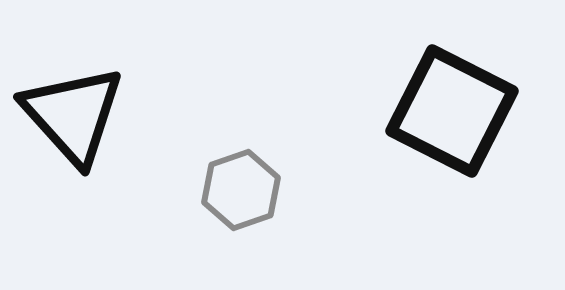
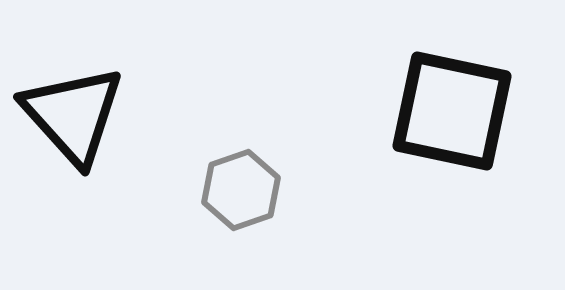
black square: rotated 15 degrees counterclockwise
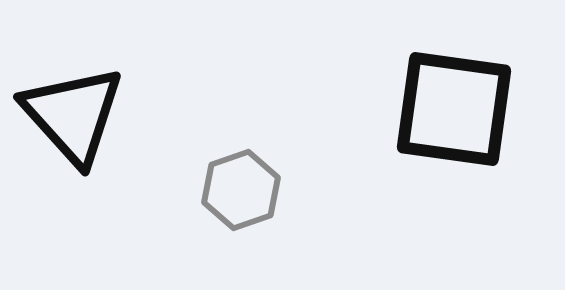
black square: moved 2 px right, 2 px up; rotated 4 degrees counterclockwise
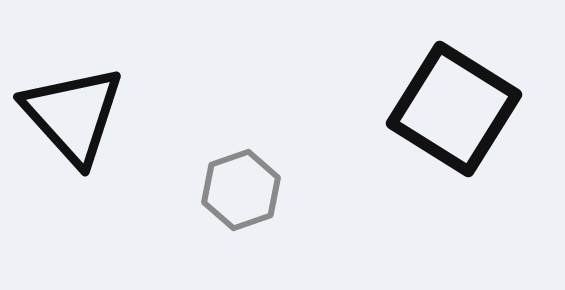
black square: rotated 24 degrees clockwise
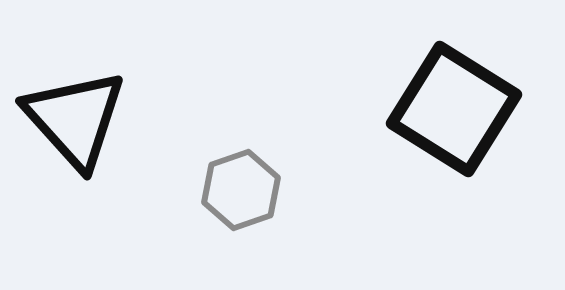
black triangle: moved 2 px right, 4 px down
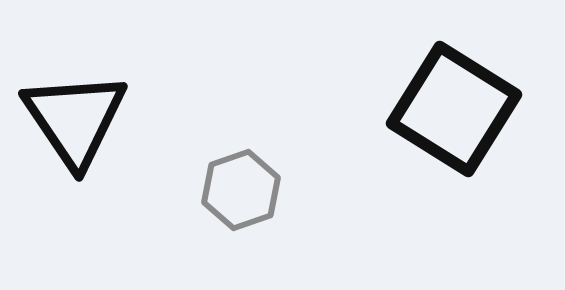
black triangle: rotated 8 degrees clockwise
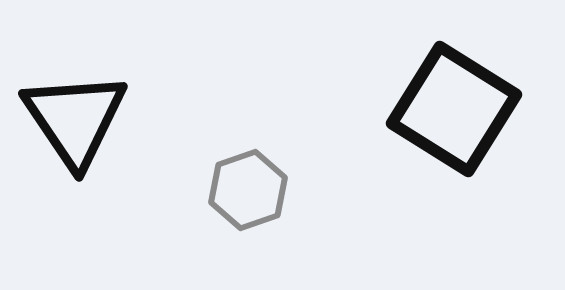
gray hexagon: moved 7 px right
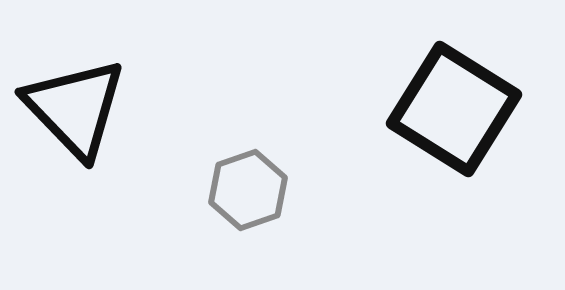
black triangle: moved 11 px up; rotated 10 degrees counterclockwise
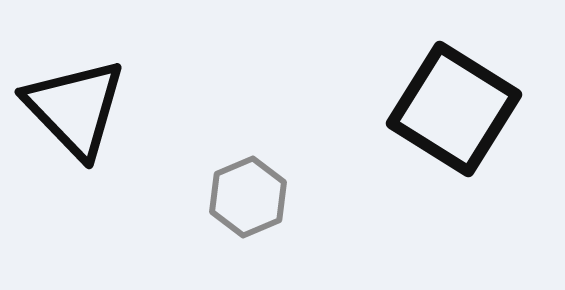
gray hexagon: moved 7 px down; rotated 4 degrees counterclockwise
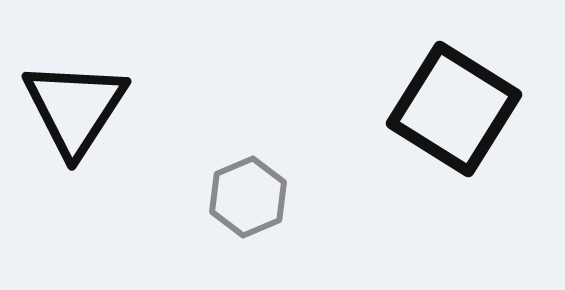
black triangle: rotated 17 degrees clockwise
